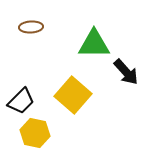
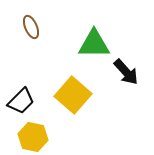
brown ellipse: rotated 70 degrees clockwise
yellow hexagon: moved 2 px left, 4 px down
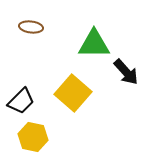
brown ellipse: rotated 60 degrees counterclockwise
yellow square: moved 2 px up
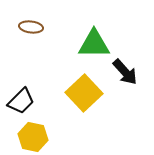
black arrow: moved 1 px left
yellow square: moved 11 px right; rotated 6 degrees clockwise
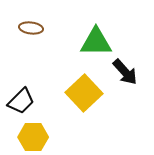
brown ellipse: moved 1 px down
green triangle: moved 2 px right, 2 px up
yellow hexagon: rotated 12 degrees counterclockwise
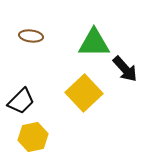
brown ellipse: moved 8 px down
green triangle: moved 2 px left, 1 px down
black arrow: moved 3 px up
yellow hexagon: rotated 12 degrees counterclockwise
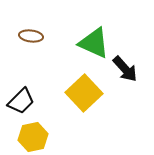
green triangle: rotated 24 degrees clockwise
